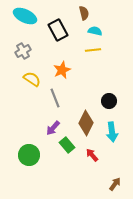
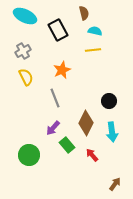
yellow semicircle: moved 6 px left, 2 px up; rotated 30 degrees clockwise
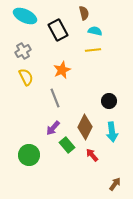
brown diamond: moved 1 px left, 4 px down
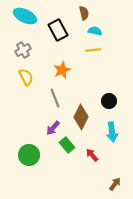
gray cross: moved 1 px up
brown diamond: moved 4 px left, 10 px up
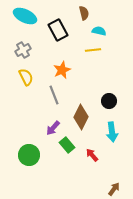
cyan semicircle: moved 4 px right
gray line: moved 1 px left, 3 px up
brown arrow: moved 1 px left, 5 px down
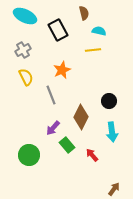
gray line: moved 3 px left
